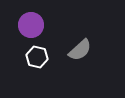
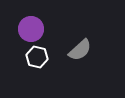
purple circle: moved 4 px down
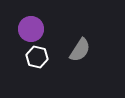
gray semicircle: rotated 15 degrees counterclockwise
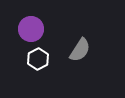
white hexagon: moved 1 px right, 2 px down; rotated 20 degrees clockwise
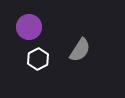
purple circle: moved 2 px left, 2 px up
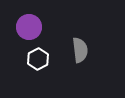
gray semicircle: rotated 40 degrees counterclockwise
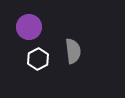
gray semicircle: moved 7 px left, 1 px down
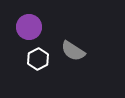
gray semicircle: rotated 130 degrees clockwise
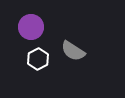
purple circle: moved 2 px right
